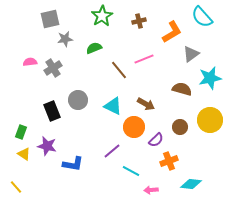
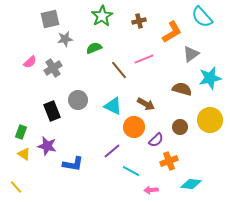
pink semicircle: rotated 144 degrees clockwise
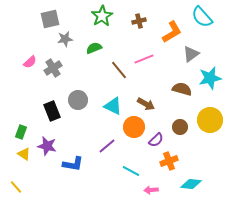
purple line: moved 5 px left, 5 px up
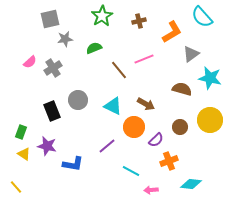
cyan star: rotated 25 degrees clockwise
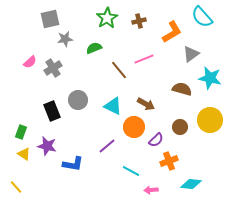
green star: moved 5 px right, 2 px down
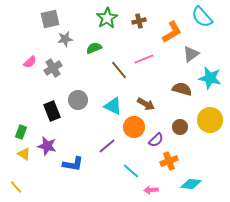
cyan line: rotated 12 degrees clockwise
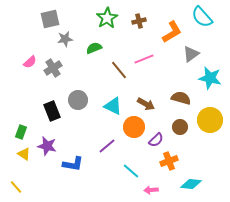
brown semicircle: moved 1 px left, 9 px down
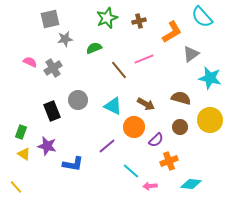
green star: rotated 10 degrees clockwise
pink semicircle: rotated 112 degrees counterclockwise
pink arrow: moved 1 px left, 4 px up
